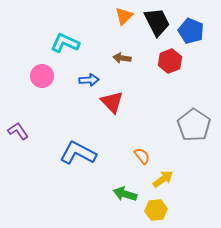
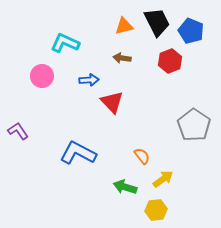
orange triangle: moved 10 px down; rotated 30 degrees clockwise
green arrow: moved 7 px up
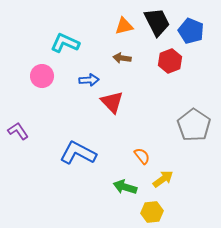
yellow hexagon: moved 4 px left, 2 px down
